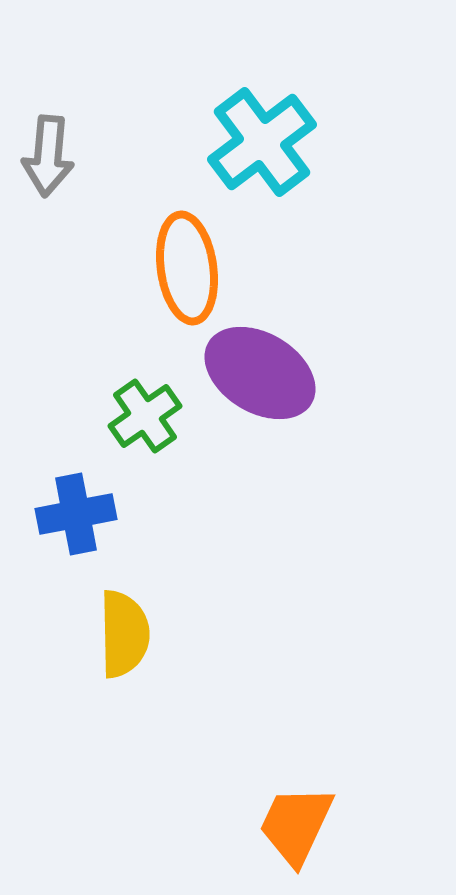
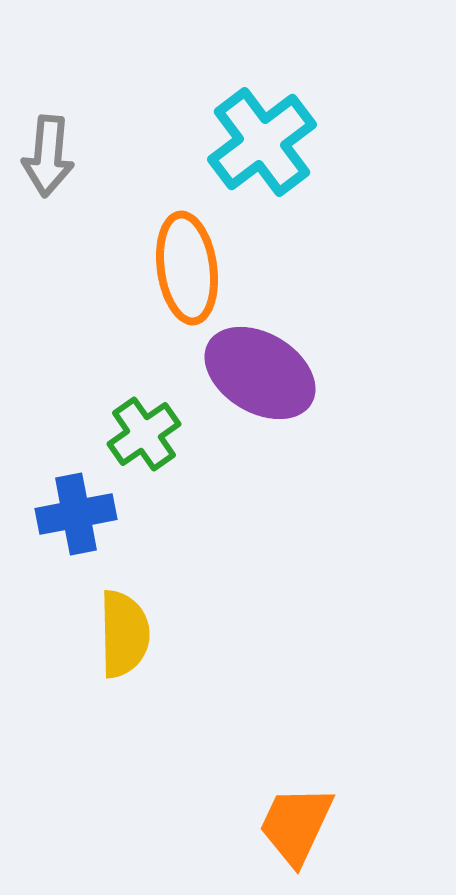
green cross: moved 1 px left, 18 px down
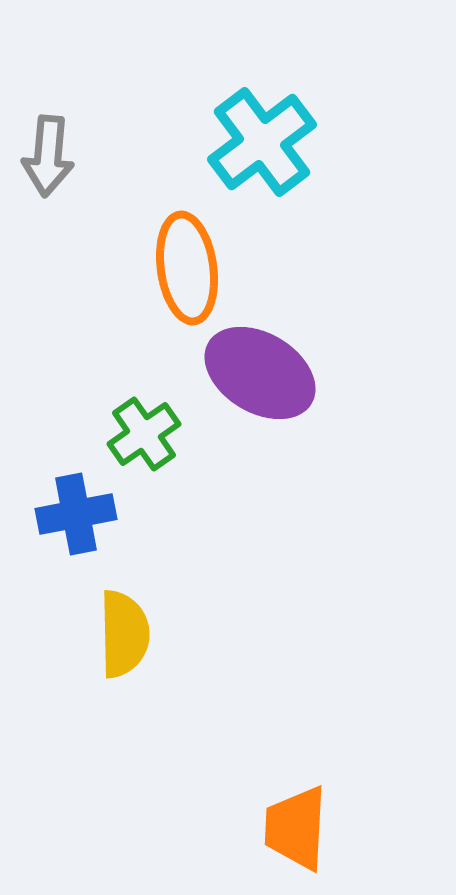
orange trapezoid: moved 3 px down; rotated 22 degrees counterclockwise
